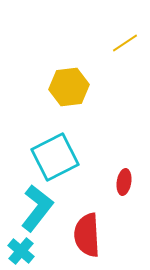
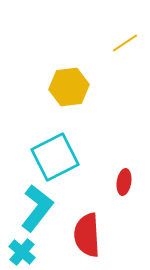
cyan cross: moved 1 px right, 1 px down
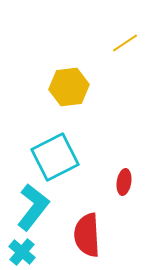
cyan L-shape: moved 4 px left, 1 px up
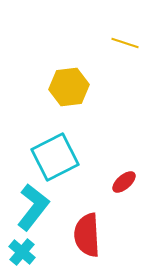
yellow line: rotated 52 degrees clockwise
red ellipse: rotated 40 degrees clockwise
